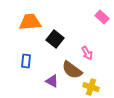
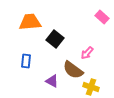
pink arrow: rotated 72 degrees clockwise
brown semicircle: moved 1 px right
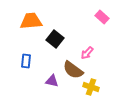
orange trapezoid: moved 1 px right, 1 px up
purple triangle: rotated 16 degrees counterclockwise
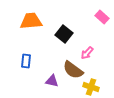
black square: moved 9 px right, 5 px up
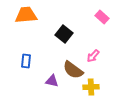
orange trapezoid: moved 5 px left, 6 px up
pink arrow: moved 6 px right, 3 px down
yellow cross: rotated 21 degrees counterclockwise
